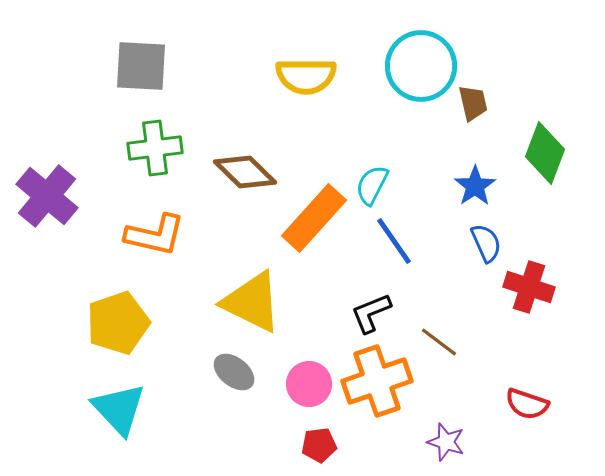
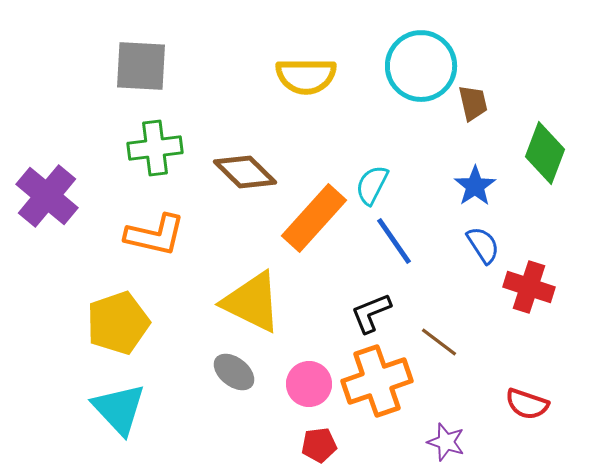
blue semicircle: moved 3 px left, 2 px down; rotated 9 degrees counterclockwise
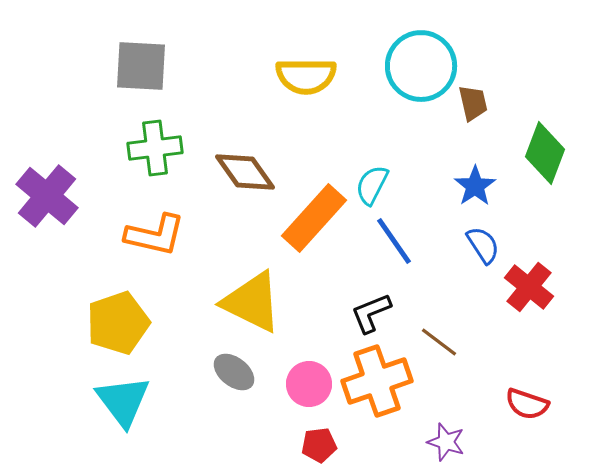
brown diamond: rotated 10 degrees clockwise
red cross: rotated 21 degrees clockwise
cyan triangle: moved 4 px right, 8 px up; rotated 6 degrees clockwise
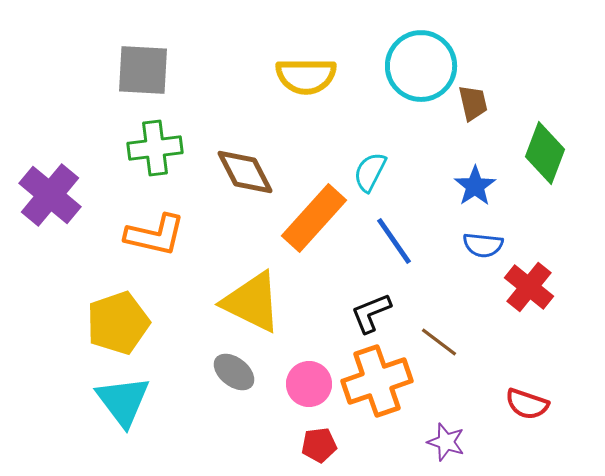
gray square: moved 2 px right, 4 px down
brown diamond: rotated 8 degrees clockwise
cyan semicircle: moved 2 px left, 13 px up
purple cross: moved 3 px right, 1 px up
blue semicircle: rotated 129 degrees clockwise
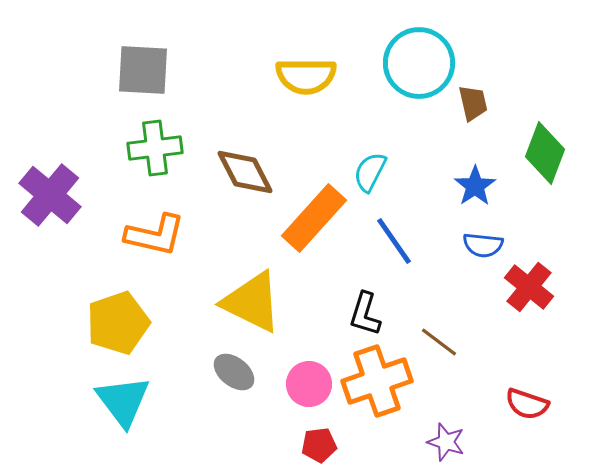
cyan circle: moved 2 px left, 3 px up
black L-shape: moved 6 px left, 1 px down; rotated 51 degrees counterclockwise
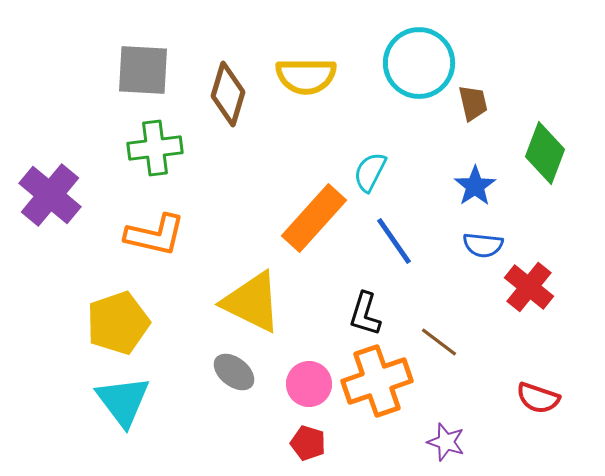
brown diamond: moved 17 px left, 78 px up; rotated 44 degrees clockwise
red semicircle: moved 11 px right, 6 px up
red pentagon: moved 11 px left, 2 px up; rotated 24 degrees clockwise
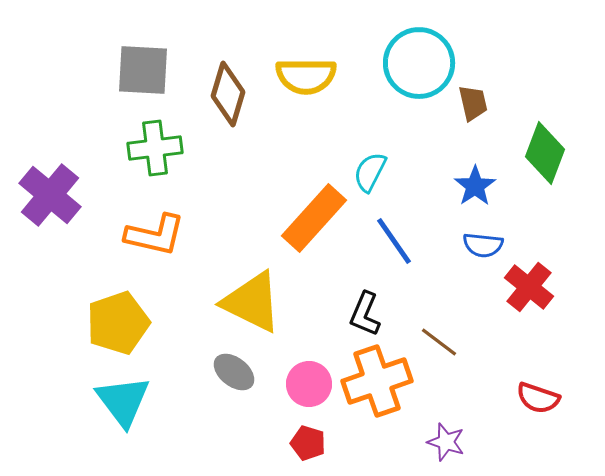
black L-shape: rotated 6 degrees clockwise
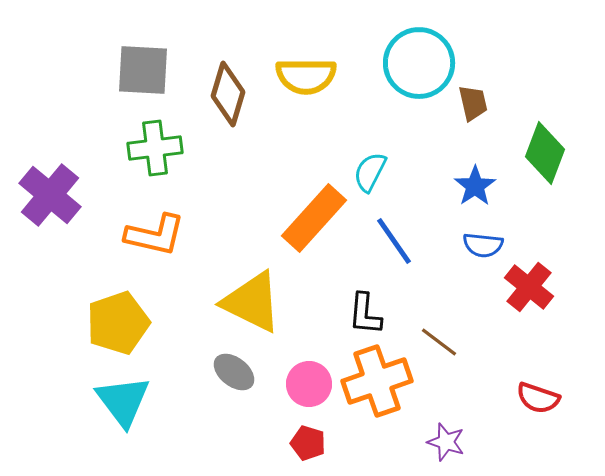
black L-shape: rotated 18 degrees counterclockwise
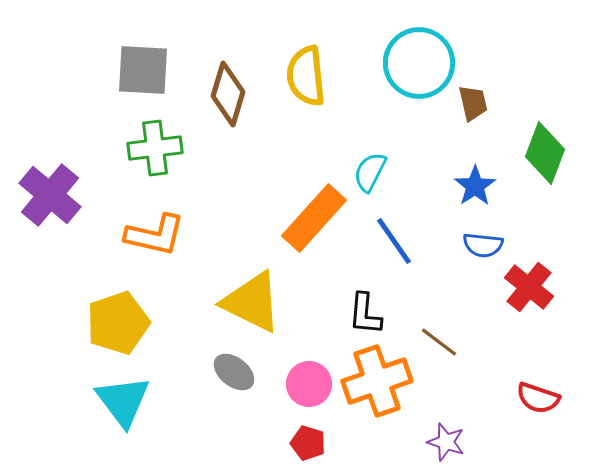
yellow semicircle: rotated 84 degrees clockwise
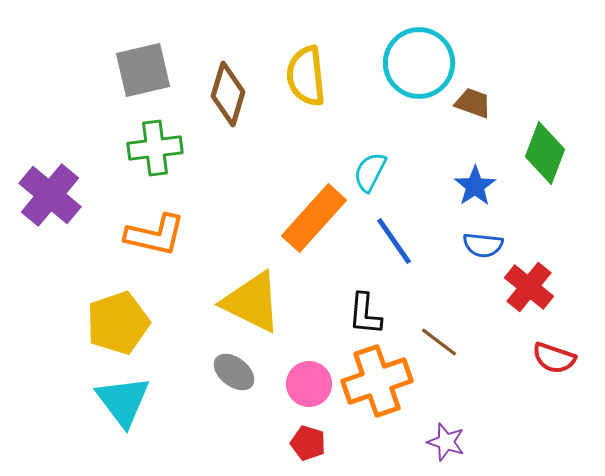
gray square: rotated 16 degrees counterclockwise
brown trapezoid: rotated 57 degrees counterclockwise
red semicircle: moved 16 px right, 40 px up
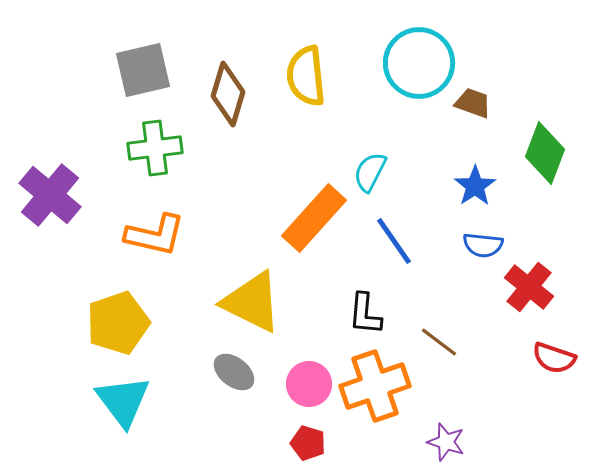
orange cross: moved 2 px left, 5 px down
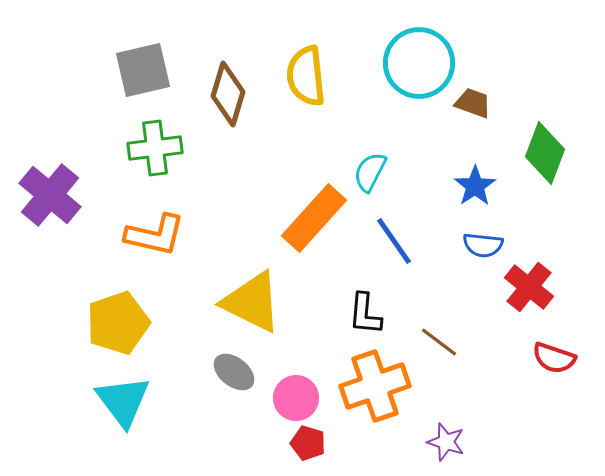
pink circle: moved 13 px left, 14 px down
